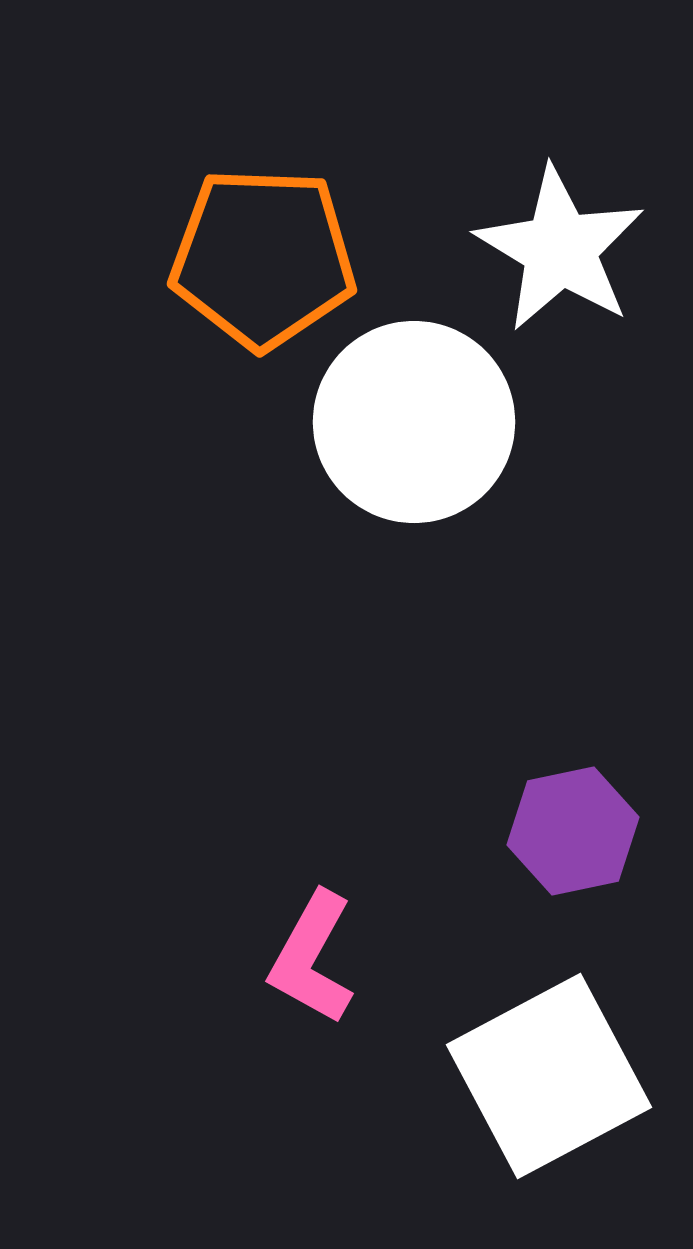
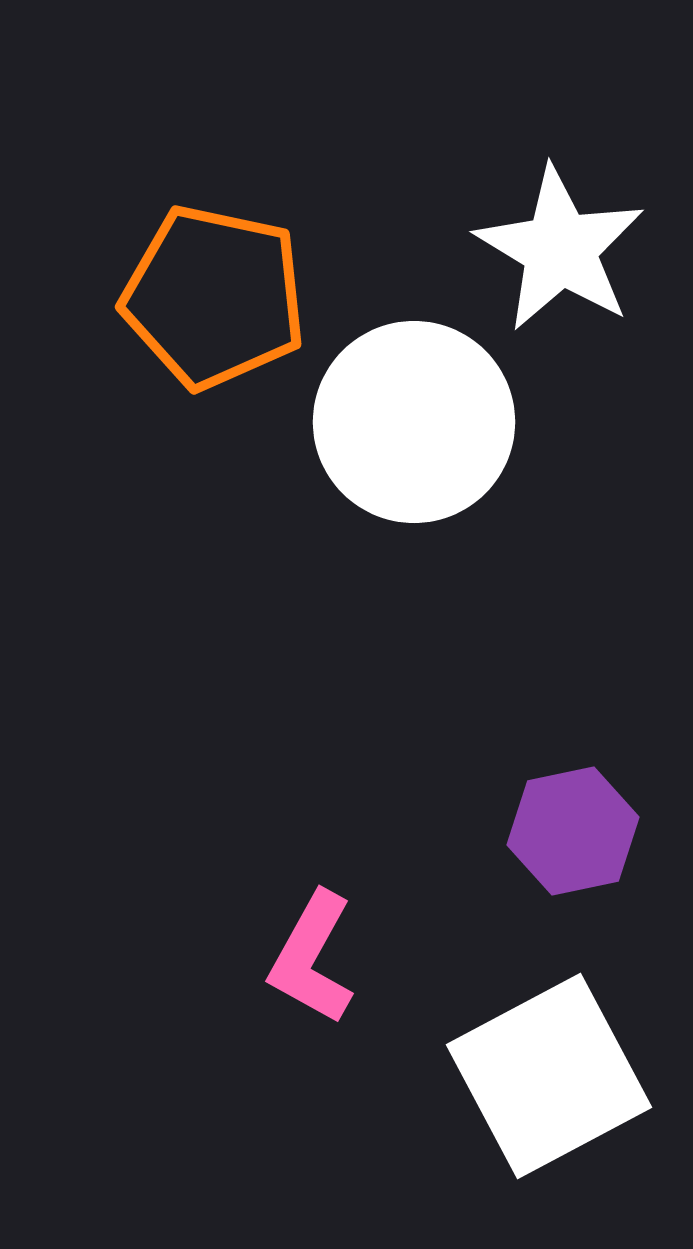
orange pentagon: moved 49 px left, 39 px down; rotated 10 degrees clockwise
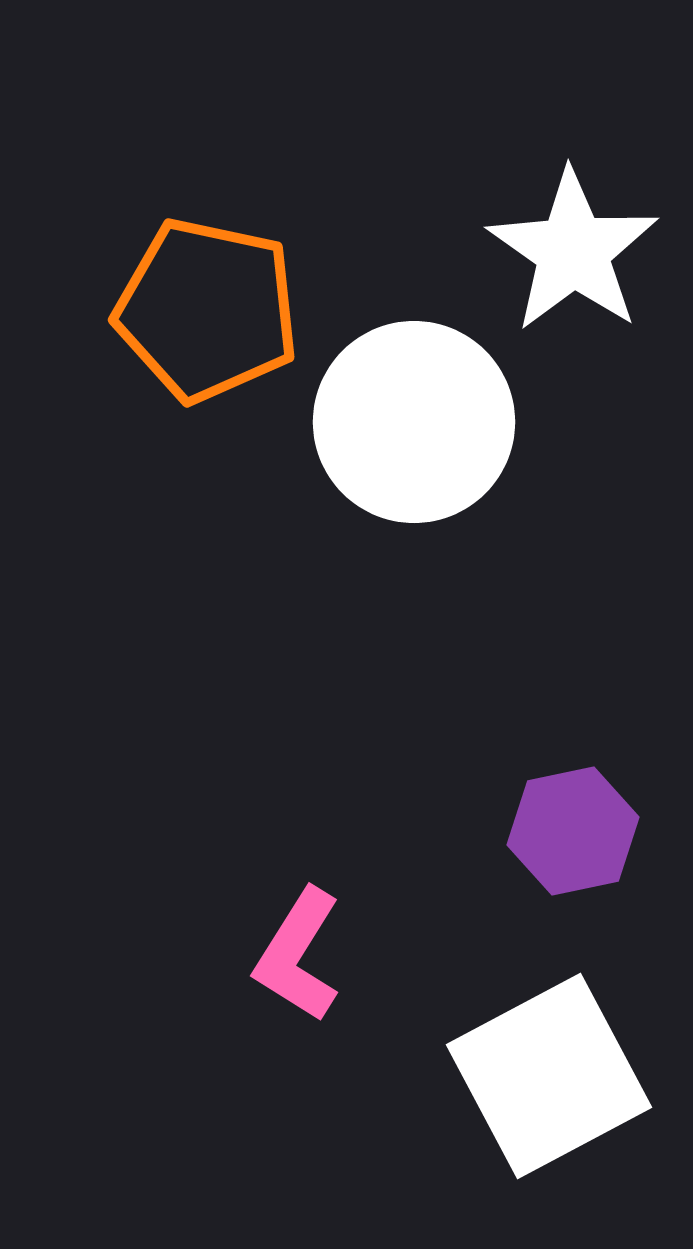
white star: moved 13 px right, 2 px down; rotated 4 degrees clockwise
orange pentagon: moved 7 px left, 13 px down
pink L-shape: moved 14 px left, 3 px up; rotated 3 degrees clockwise
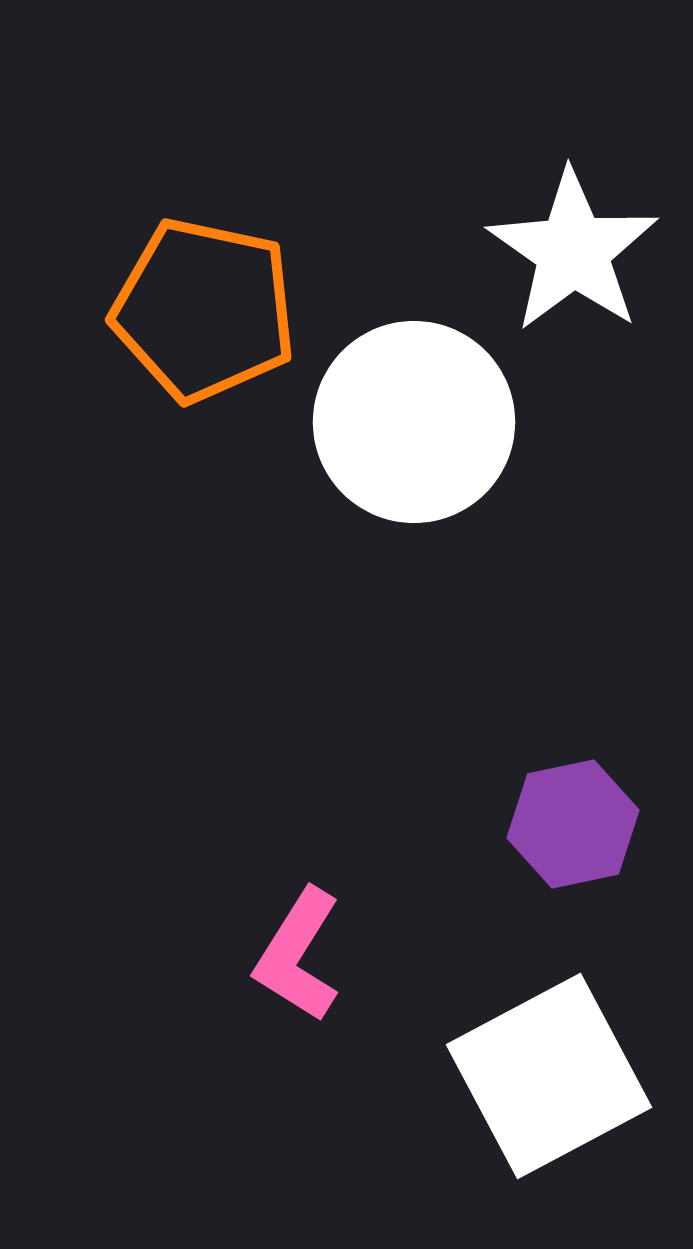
orange pentagon: moved 3 px left
purple hexagon: moved 7 px up
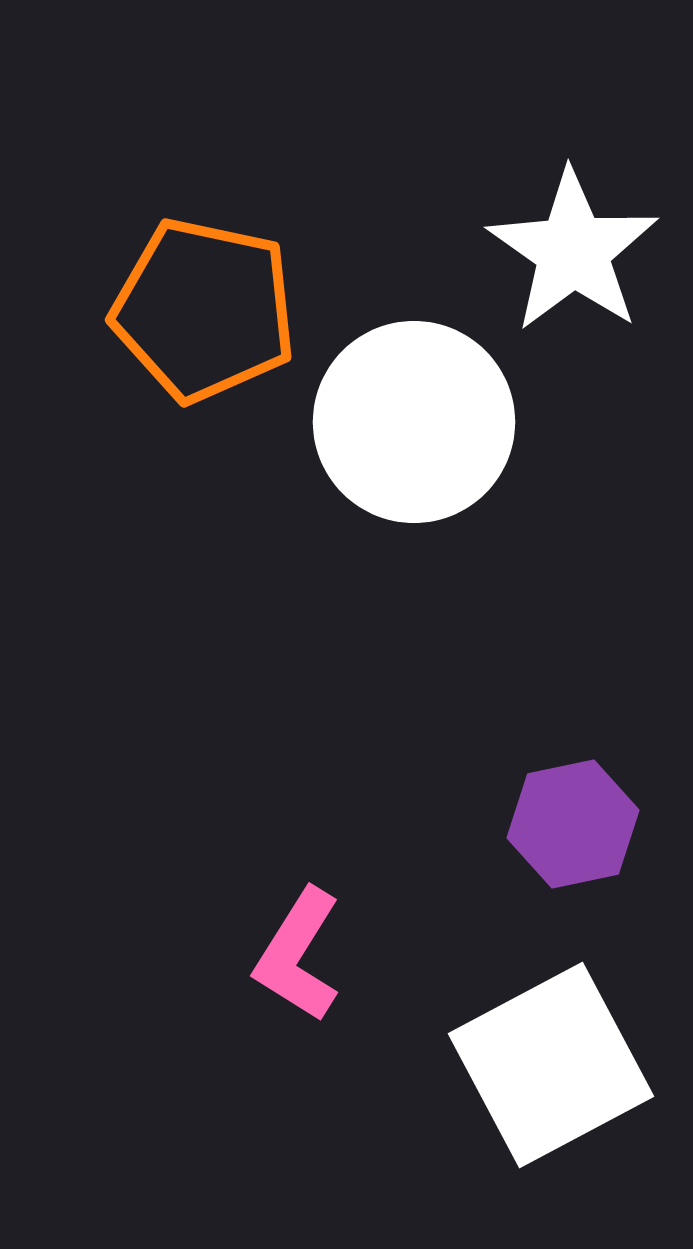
white square: moved 2 px right, 11 px up
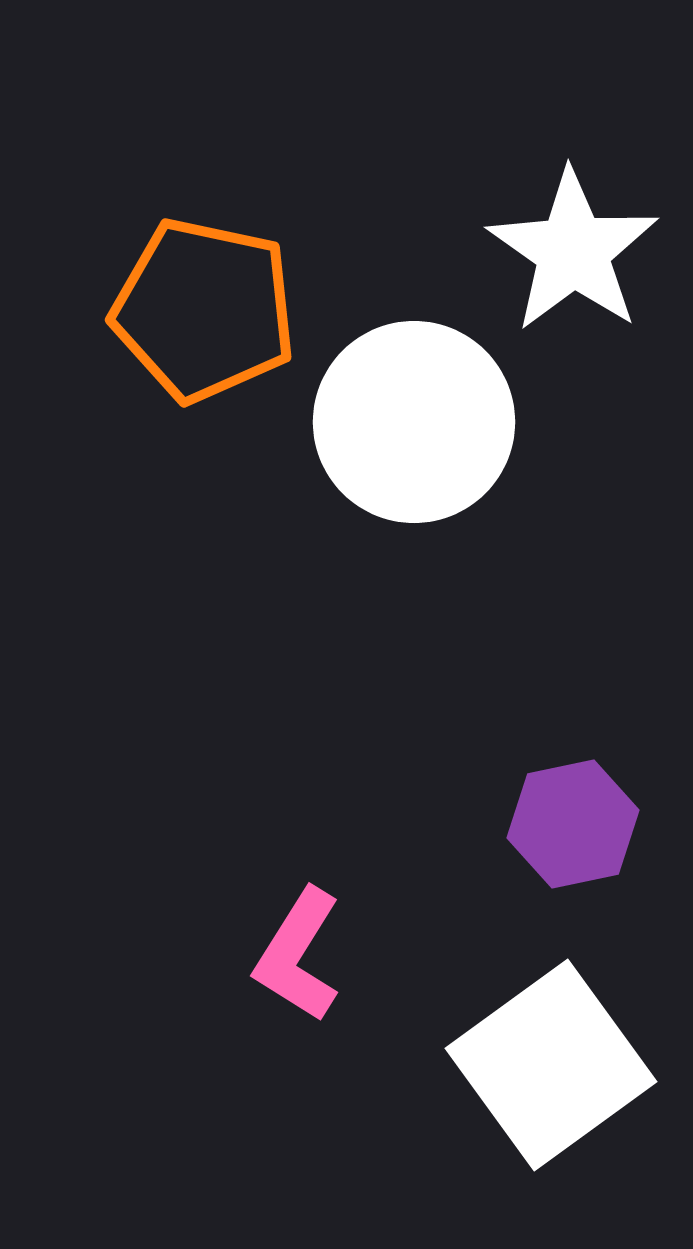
white square: rotated 8 degrees counterclockwise
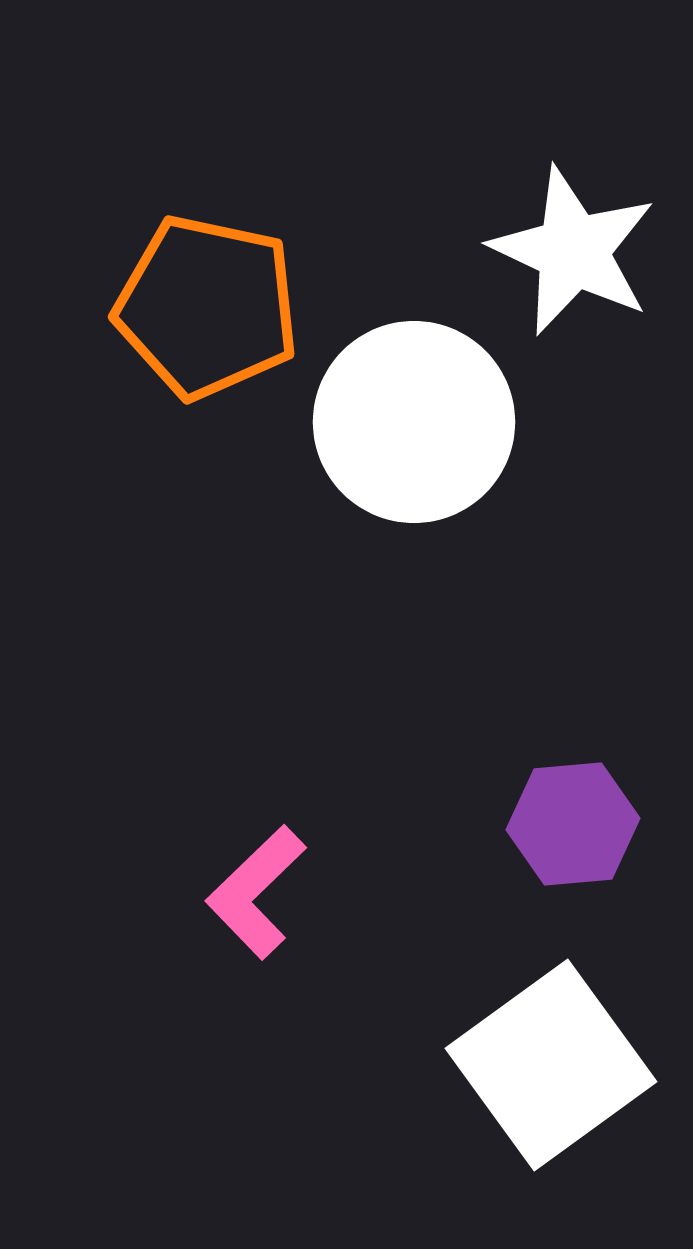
white star: rotated 10 degrees counterclockwise
orange pentagon: moved 3 px right, 3 px up
purple hexagon: rotated 7 degrees clockwise
pink L-shape: moved 42 px left, 63 px up; rotated 14 degrees clockwise
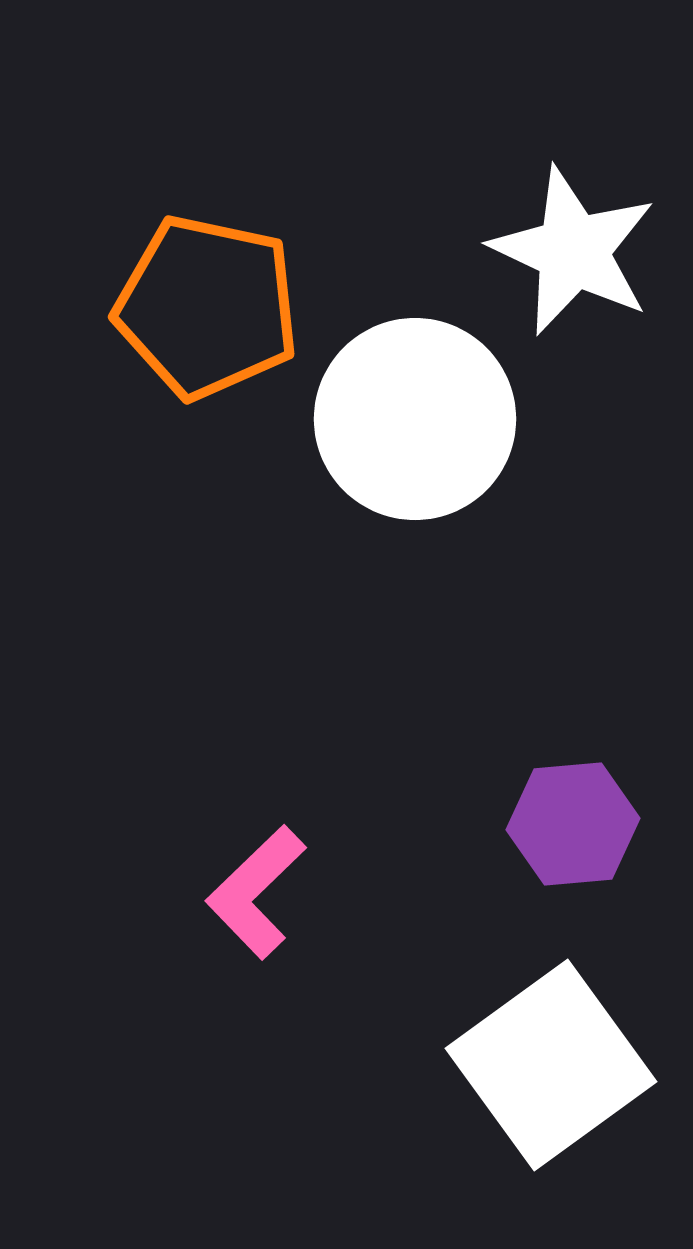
white circle: moved 1 px right, 3 px up
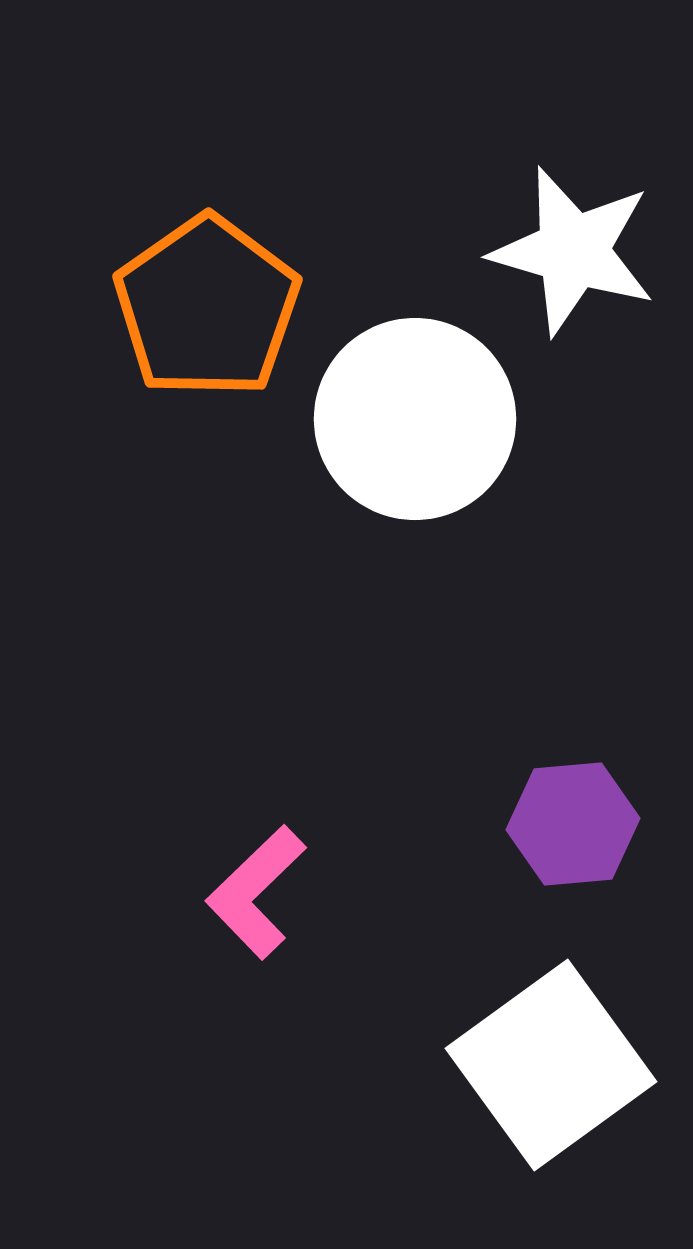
white star: rotated 9 degrees counterclockwise
orange pentagon: rotated 25 degrees clockwise
